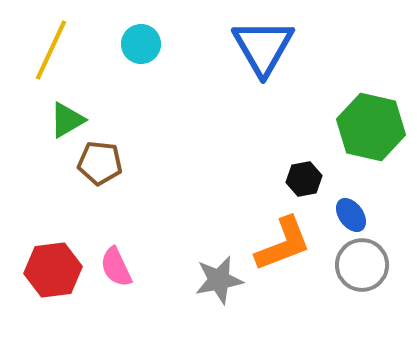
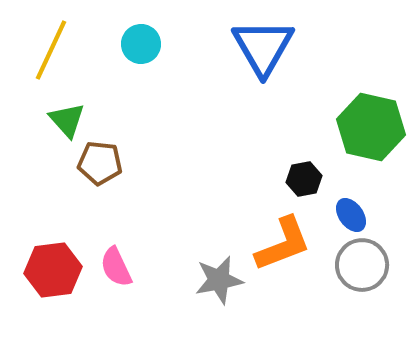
green triangle: rotated 42 degrees counterclockwise
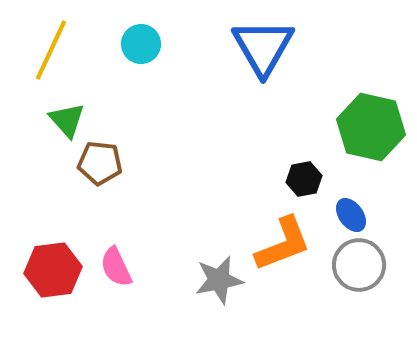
gray circle: moved 3 px left
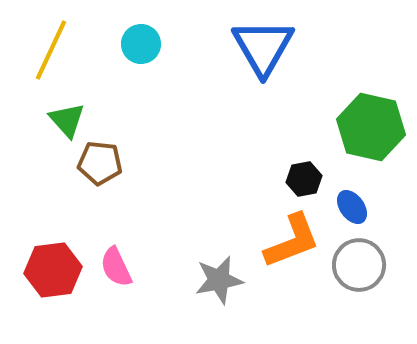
blue ellipse: moved 1 px right, 8 px up
orange L-shape: moved 9 px right, 3 px up
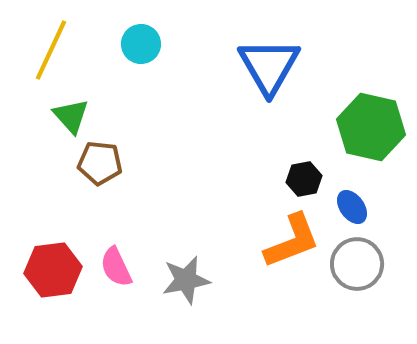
blue triangle: moved 6 px right, 19 px down
green triangle: moved 4 px right, 4 px up
gray circle: moved 2 px left, 1 px up
gray star: moved 33 px left
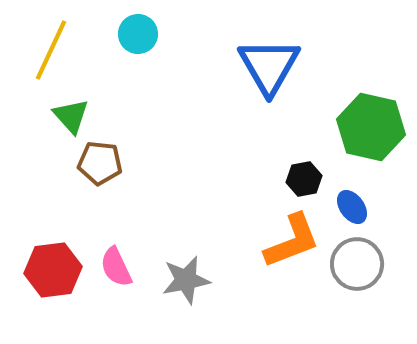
cyan circle: moved 3 px left, 10 px up
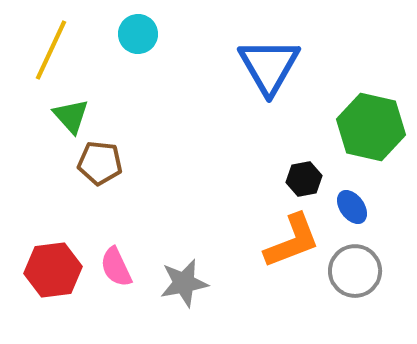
gray circle: moved 2 px left, 7 px down
gray star: moved 2 px left, 3 px down
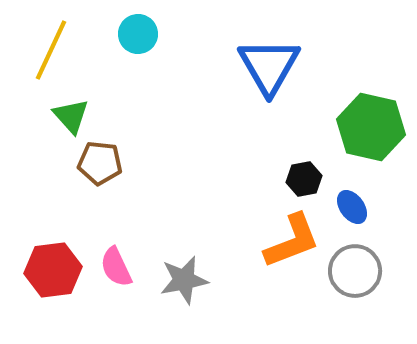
gray star: moved 3 px up
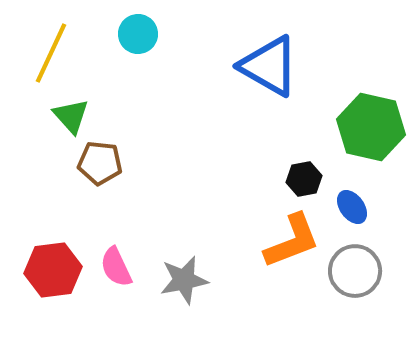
yellow line: moved 3 px down
blue triangle: rotated 30 degrees counterclockwise
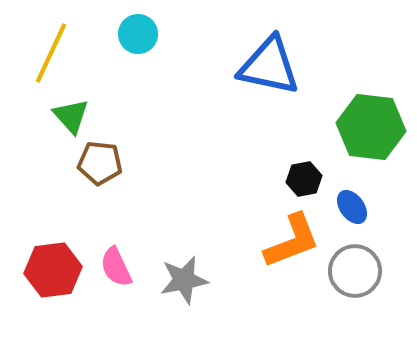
blue triangle: rotated 18 degrees counterclockwise
green hexagon: rotated 6 degrees counterclockwise
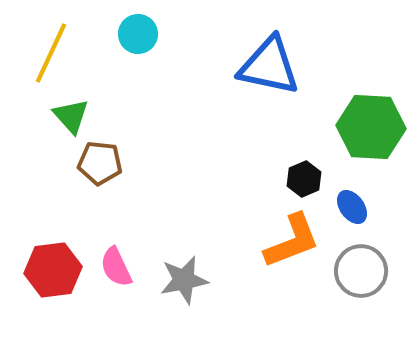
green hexagon: rotated 4 degrees counterclockwise
black hexagon: rotated 12 degrees counterclockwise
gray circle: moved 6 px right
